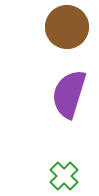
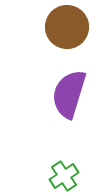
green cross: rotated 12 degrees clockwise
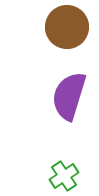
purple semicircle: moved 2 px down
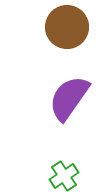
purple semicircle: moved 2 px down; rotated 18 degrees clockwise
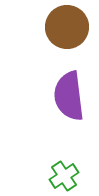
purple semicircle: moved 2 px up; rotated 42 degrees counterclockwise
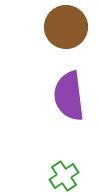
brown circle: moved 1 px left
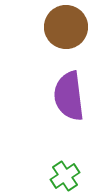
green cross: moved 1 px right
